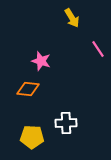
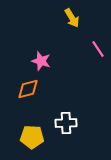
orange diamond: rotated 20 degrees counterclockwise
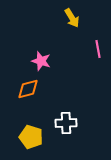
pink line: rotated 24 degrees clockwise
yellow pentagon: moved 1 px left; rotated 15 degrees clockwise
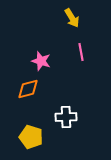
pink line: moved 17 px left, 3 px down
white cross: moved 6 px up
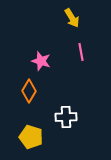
orange diamond: moved 1 px right, 2 px down; rotated 45 degrees counterclockwise
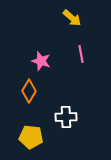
yellow arrow: rotated 18 degrees counterclockwise
pink line: moved 2 px down
yellow pentagon: rotated 10 degrees counterclockwise
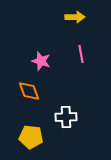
yellow arrow: moved 3 px right, 1 px up; rotated 42 degrees counterclockwise
orange diamond: rotated 50 degrees counterclockwise
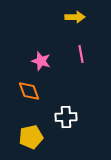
yellow pentagon: rotated 20 degrees counterclockwise
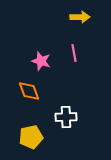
yellow arrow: moved 5 px right
pink line: moved 7 px left, 1 px up
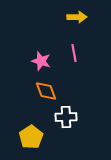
yellow arrow: moved 3 px left
orange diamond: moved 17 px right
yellow pentagon: rotated 20 degrees counterclockwise
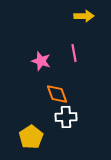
yellow arrow: moved 7 px right, 1 px up
orange diamond: moved 11 px right, 3 px down
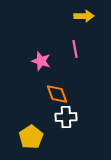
pink line: moved 1 px right, 4 px up
